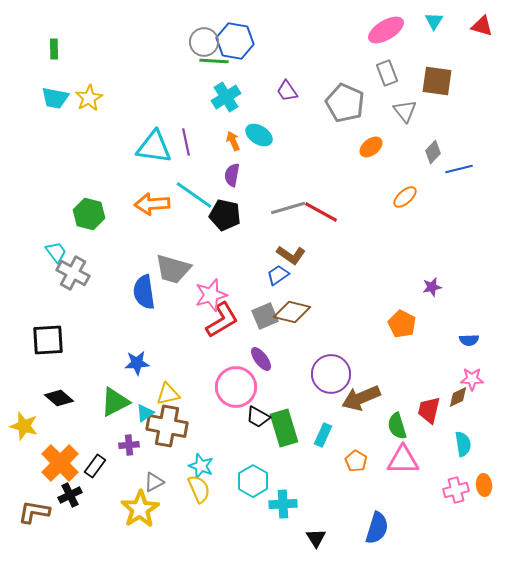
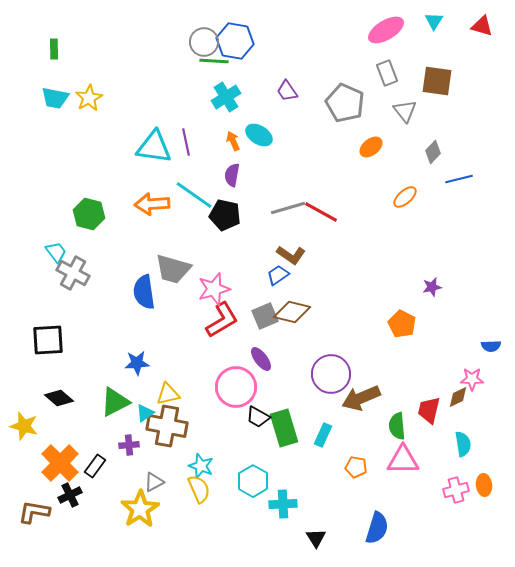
blue line at (459, 169): moved 10 px down
pink star at (211, 295): moved 3 px right, 6 px up
blue semicircle at (469, 340): moved 22 px right, 6 px down
green semicircle at (397, 426): rotated 12 degrees clockwise
orange pentagon at (356, 461): moved 6 px down; rotated 20 degrees counterclockwise
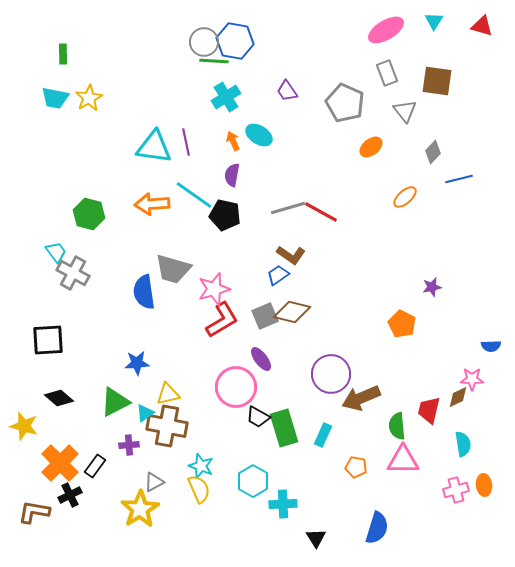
green rectangle at (54, 49): moved 9 px right, 5 px down
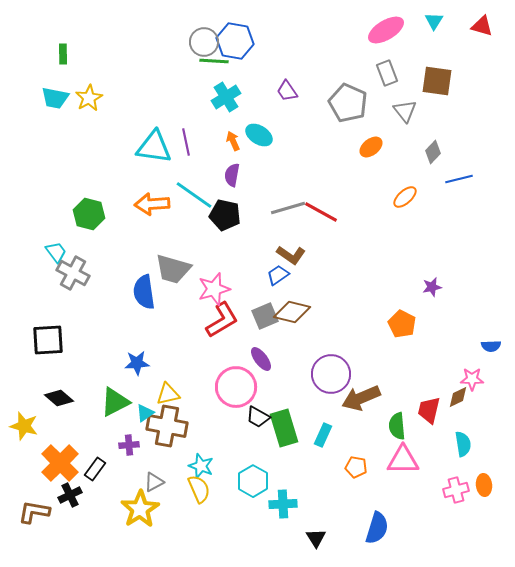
gray pentagon at (345, 103): moved 3 px right
black rectangle at (95, 466): moved 3 px down
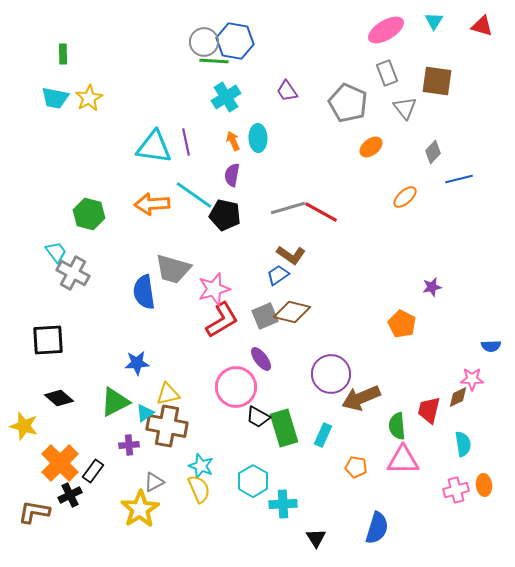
gray triangle at (405, 111): moved 3 px up
cyan ellipse at (259, 135): moved 1 px left, 3 px down; rotated 56 degrees clockwise
black rectangle at (95, 469): moved 2 px left, 2 px down
